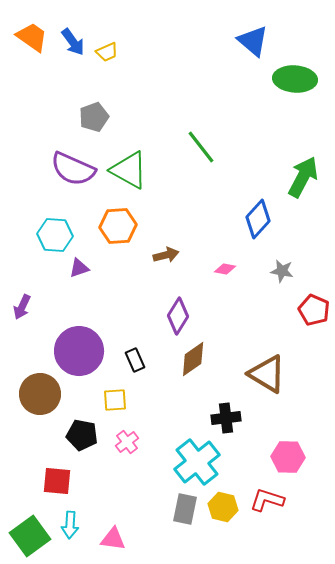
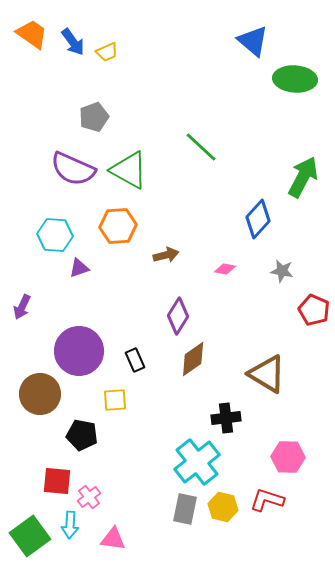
orange trapezoid: moved 3 px up
green line: rotated 9 degrees counterclockwise
pink cross: moved 38 px left, 55 px down
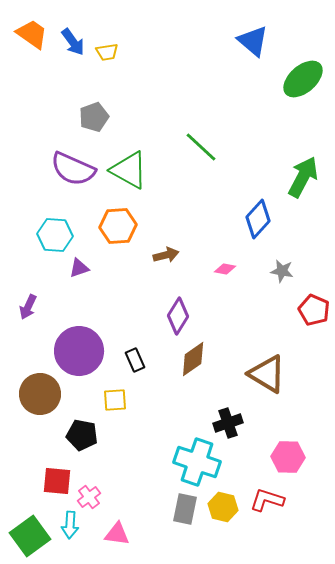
yellow trapezoid: rotated 15 degrees clockwise
green ellipse: moved 8 px right; rotated 45 degrees counterclockwise
purple arrow: moved 6 px right
black cross: moved 2 px right, 5 px down; rotated 12 degrees counterclockwise
cyan cross: rotated 33 degrees counterclockwise
pink triangle: moved 4 px right, 5 px up
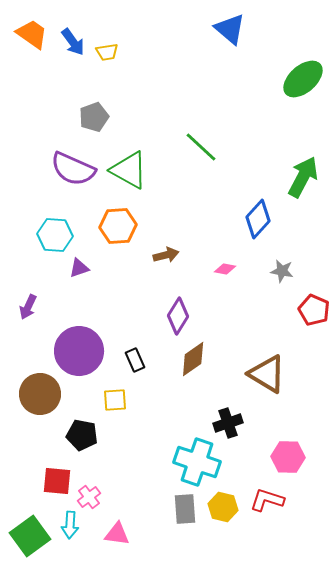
blue triangle: moved 23 px left, 12 px up
gray rectangle: rotated 16 degrees counterclockwise
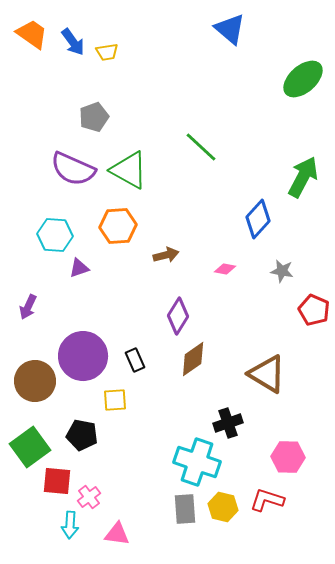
purple circle: moved 4 px right, 5 px down
brown circle: moved 5 px left, 13 px up
green square: moved 89 px up
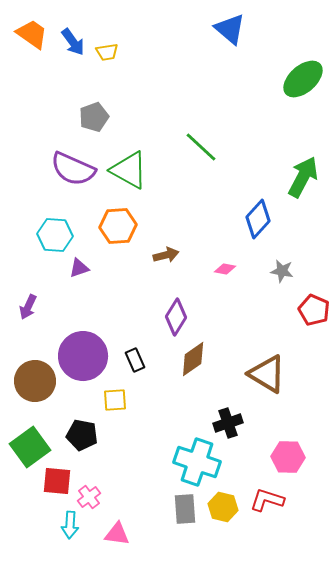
purple diamond: moved 2 px left, 1 px down
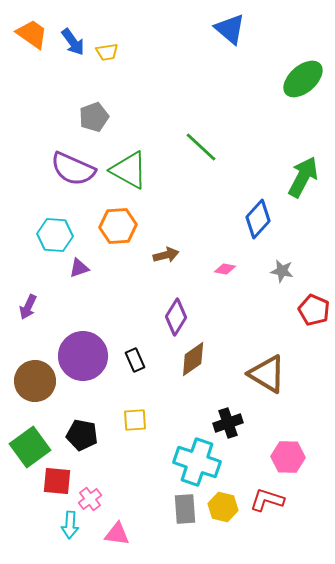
yellow square: moved 20 px right, 20 px down
pink cross: moved 1 px right, 2 px down
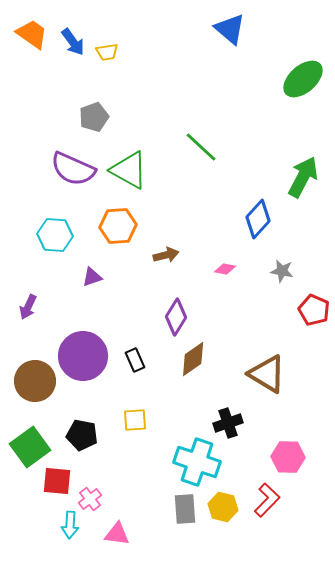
purple triangle: moved 13 px right, 9 px down
red L-shape: rotated 116 degrees clockwise
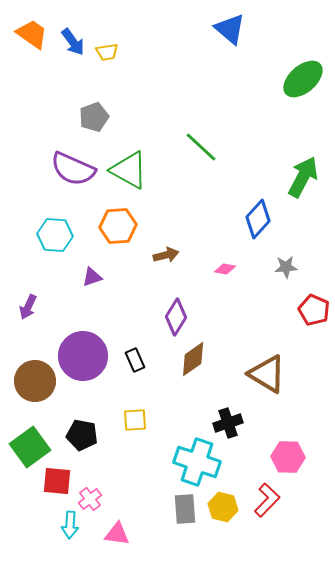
gray star: moved 4 px right, 4 px up; rotated 15 degrees counterclockwise
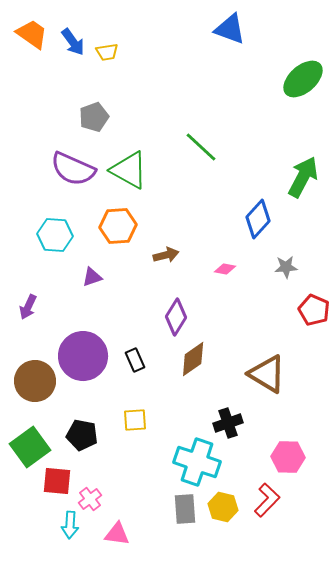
blue triangle: rotated 20 degrees counterclockwise
